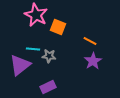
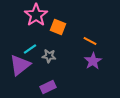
pink star: rotated 10 degrees clockwise
cyan line: moved 3 px left; rotated 40 degrees counterclockwise
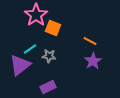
orange square: moved 5 px left, 1 px down
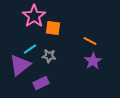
pink star: moved 2 px left, 1 px down
orange square: rotated 14 degrees counterclockwise
purple rectangle: moved 7 px left, 4 px up
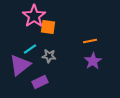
orange square: moved 5 px left, 1 px up
orange line: rotated 40 degrees counterclockwise
purple rectangle: moved 1 px left, 1 px up
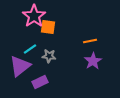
purple triangle: moved 1 px down
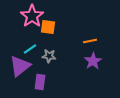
pink star: moved 2 px left
purple rectangle: rotated 56 degrees counterclockwise
